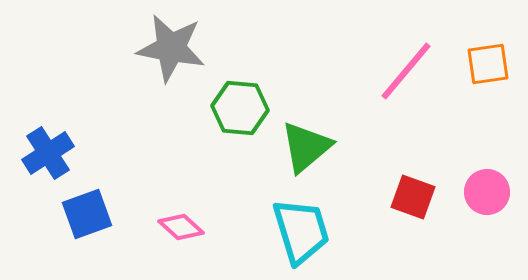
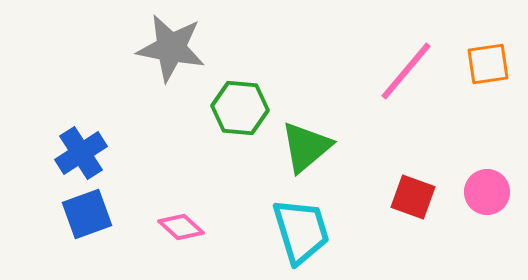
blue cross: moved 33 px right
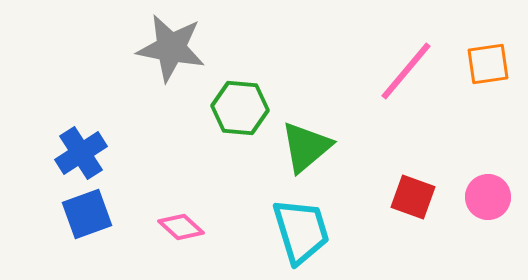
pink circle: moved 1 px right, 5 px down
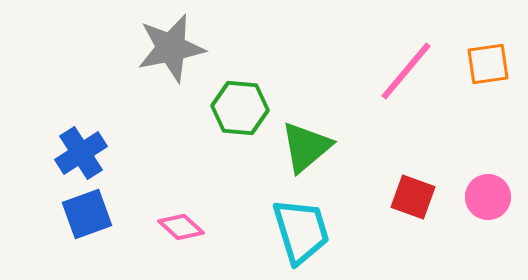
gray star: rotated 22 degrees counterclockwise
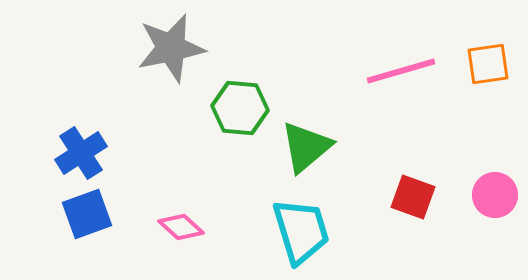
pink line: moved 5 px left; rotated 34 degrees clockwise
pink circle: moved 7 px right, 2 px up
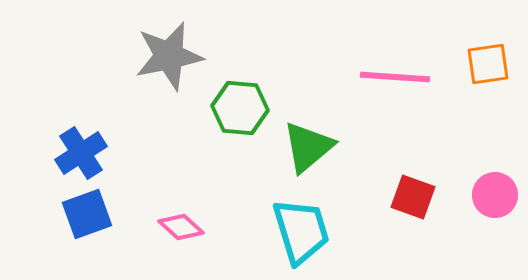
gray star: moved 2 px left, 8 px down
pink line: moved 6 px left, 6 px down; rotated 20 degrees clockwise
green triangle: moved 2 px right
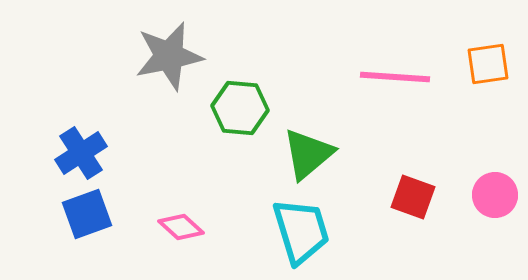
green triangle: moved 7 px down
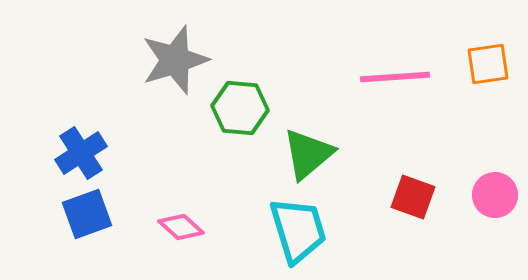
gray star: moved 6 px right, 4 px down; rotated 6 degrees counterclockwise
pink line: rotated 8 degrees counterclockwise
cyan trapezoid: moved 3 px left, 1 px up
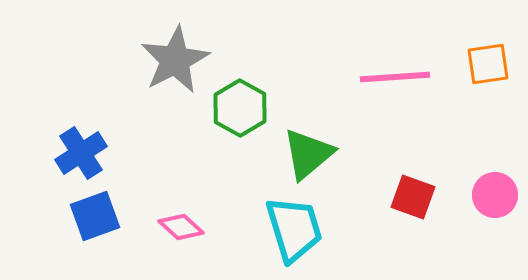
gray star: rotated 10 degrees counterclockwise
green hexagon: rotated 24 degrees clockwise
blue square: moved 8 px right, 2 px down
cyan trapezoid: moved 4 px left, 1 px up
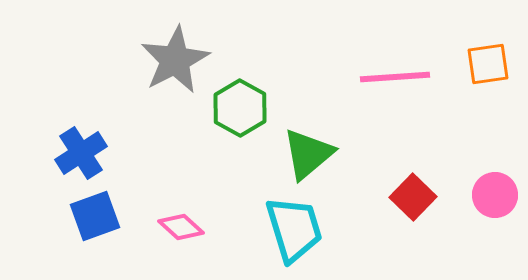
red square: rotated 24 degrees clockwise
